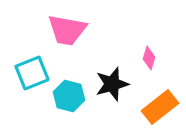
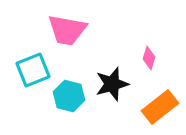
cyan square: moved 1 px right, 3 px up
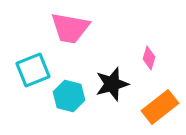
pink trapezoid: moved 3 px right, 2 px up
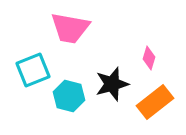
orange rectangle: moved 5 px left, 5 px up
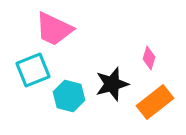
pink trapezoid: moved 16 px left, 1 px down; rotated 15 degrees clockwise
